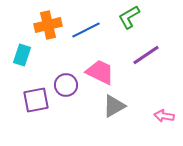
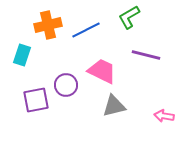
purple line: rotated 48 degrees clockwise
pink trapezoid: moved 2 px right, 1 px up
gray triangle: rotated 15 degrees clockwise
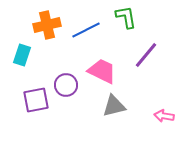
green L-shape: moved 3 px left; rotated 110 degrees clockwise
orange cross: moved 1 px left
purple line: rotated 64 degrees counterclockwise
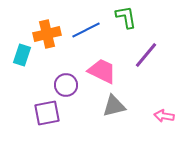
orange cross: moved 9 px down
purple square: moved 11 px right, 13 px down
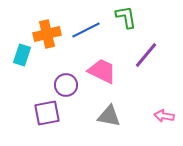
gray triangle: moved 5 px left, 10 px down; rotated 25 degrees clockwise
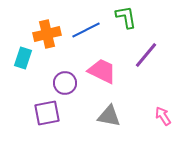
cyan rectangle: moved 1 px right, 3 px down
purple circle: moved 1 px left, 2 px up
pink arrow: moved 1 px left; rotated 48 degrees clockwise
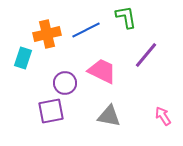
purple square: moved 4 px right, 2 px up
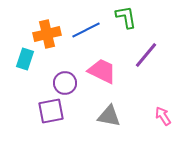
cyan rectangle: moved 2 px right, 1 px down
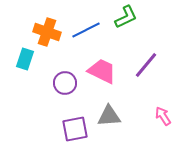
green L-shape: rotated 75 degrees clockwise
orange cross: moved 2 px up; rotated 32 degrees clockwise
purple line: moved 10 px down
purple square: moved 24 px right, 18 px down
gray triangle: rotated 15 degrees counterclockwise
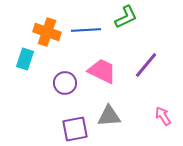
blue line: rotated 24 degrees clockwise
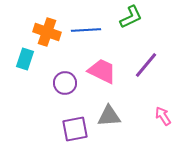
green L-shape: moved 5 px right
